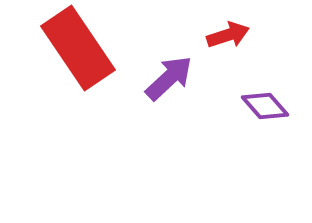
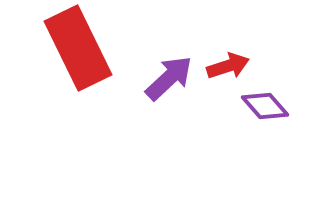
red arrow: moved 31 px down
red rectangle: rotated 8 degrees clockwise
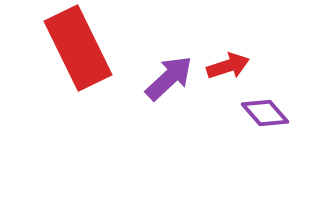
purple diamond: moved 7 px down
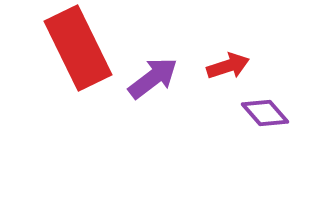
purple arrow: moved 16 px left; rotated 6 degrees clockwise
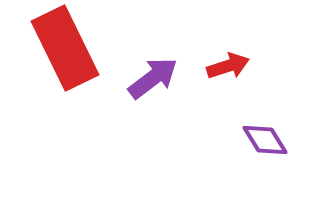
red rectangle: moved 13 px left
purple diamond: moved 27 px down; rotated 9 degrees clockwise
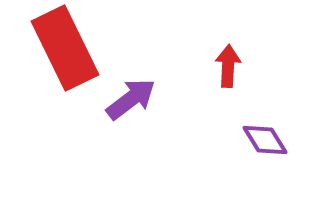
red arrow: rotated 69 degrees counterclockwise
purple arrow: moved 22 px left, 21 px down
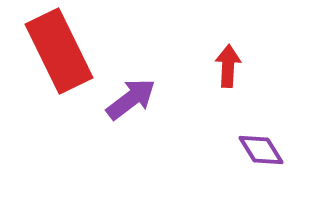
red rectangle: moved 6 px left, 3 px down
purple diamond: moved 4 px left, 10 px down
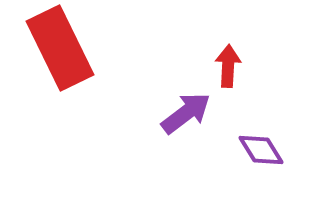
red rectangle: moved 1 px right, 3 px up
purple arrow: moved 55 px right, 14 px down
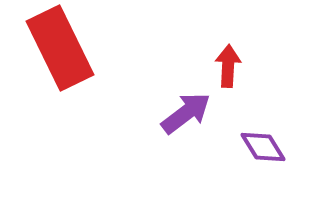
purple diamond: moved 2 px right, 3 px up
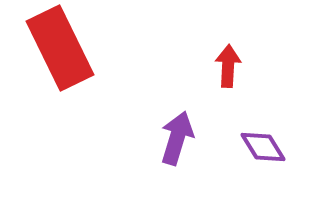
purple arrow: moved 9 px left, 25 px down; rotated 36 degrees counterclockwise
